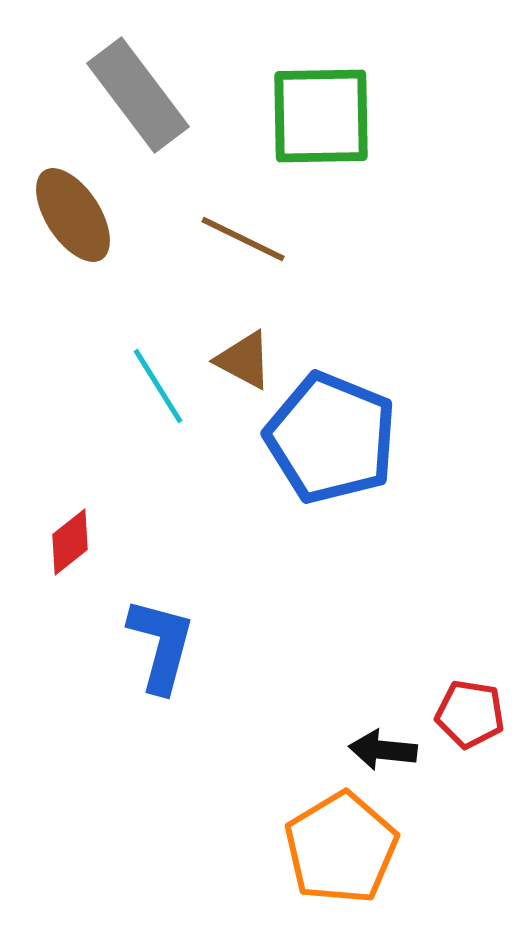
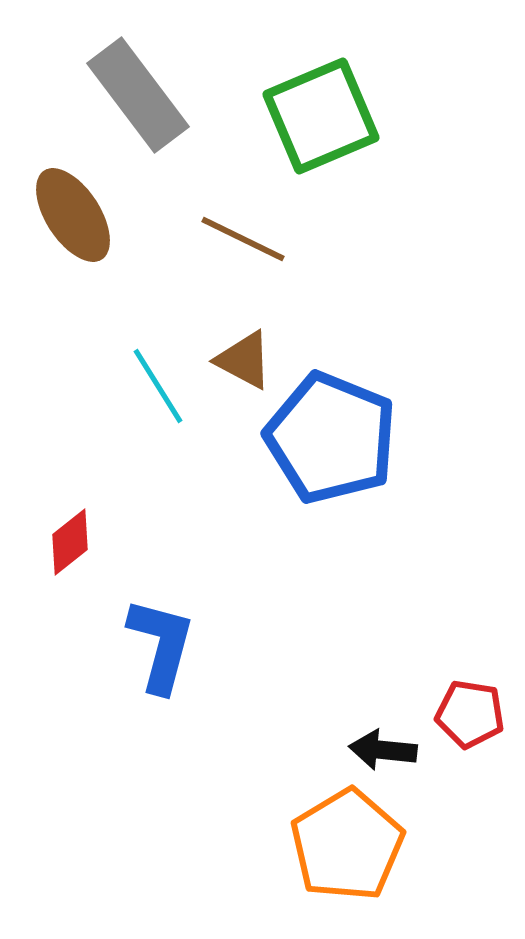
green square: rotated 22 degrees counterclockwise
orange pentagon: moved 6 px right, 3 px up
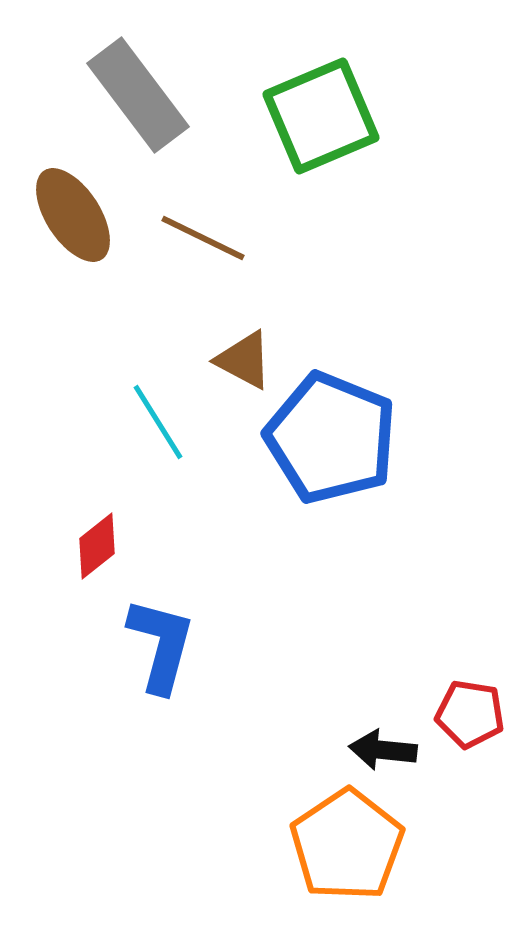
brown line: moved 40 px left, 1 px up
cyan line: moved 36 px down
red diamond: moved 27 px right, 4 px down
orange pentagon: rotated 3 degrees counterclockwise
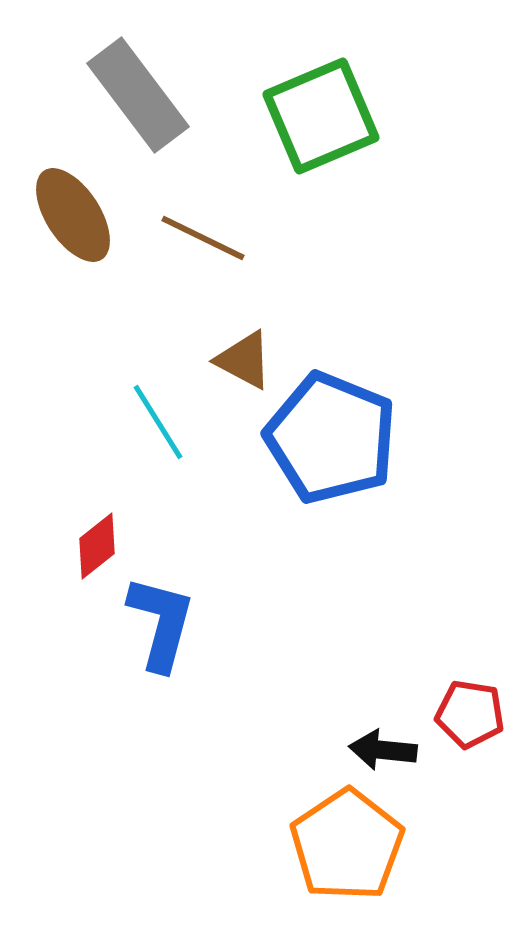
blue L-shape: moved 22 px up
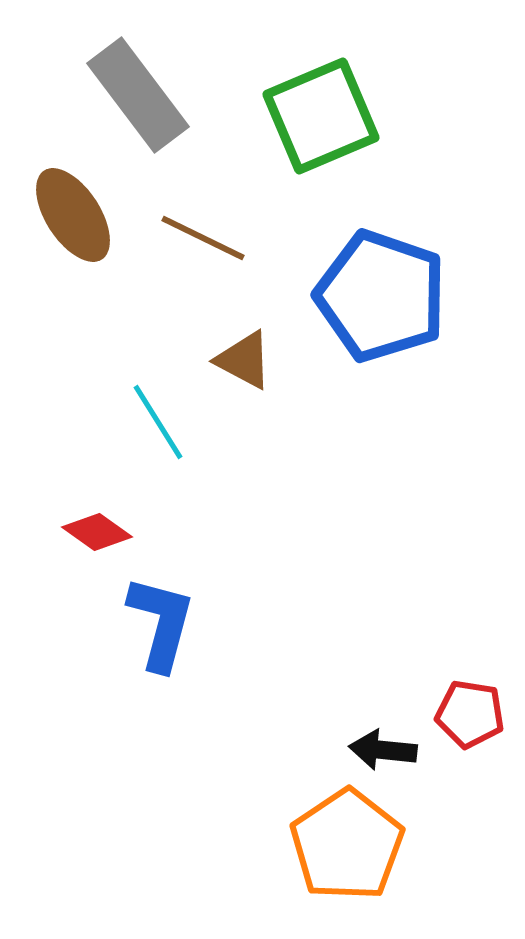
blue pentagon: moved 50 px right, 142 px up; rotated 3 degrees counterclockwise
red diamond: moved 14 px up; rotated 74 degrees clockwise
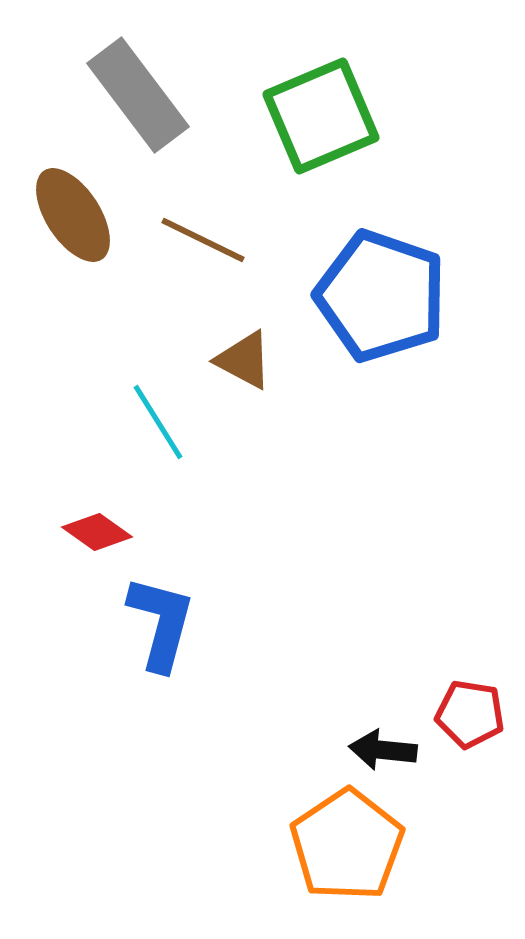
brown line: moved 2 px down
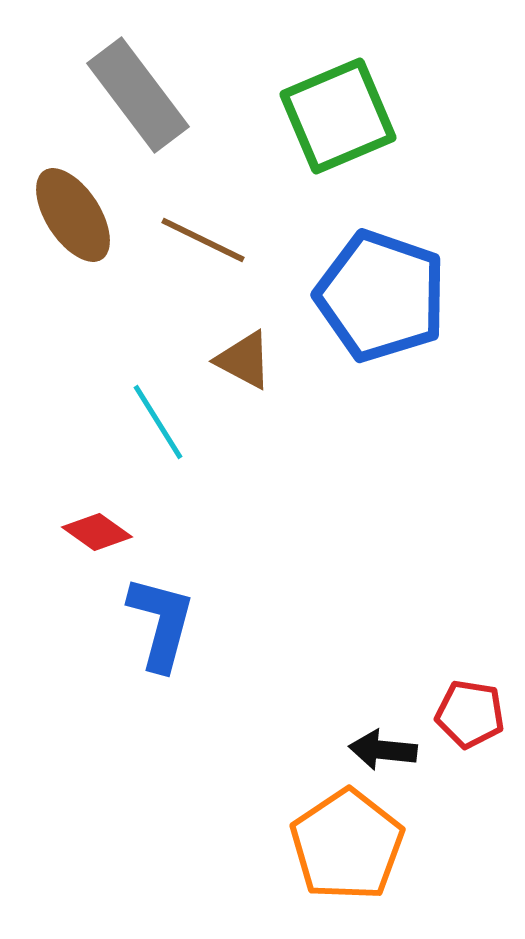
green square: moved 17 px right
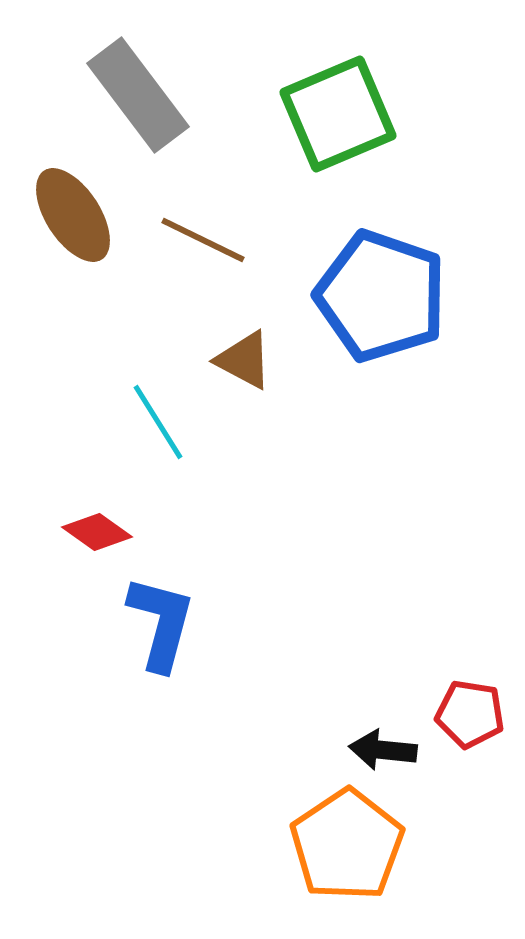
green square: moved 2 px up
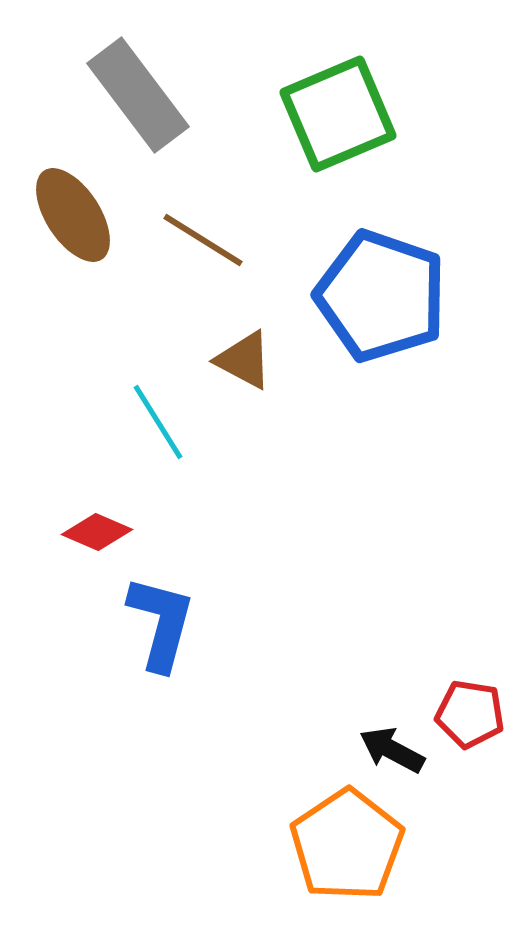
brown line: rotated 6 degrees clockwise
red diamond: rotated 12 degrees counterclockwise
black arrow: moved 9 px right; rotated 22 degrees clockwise
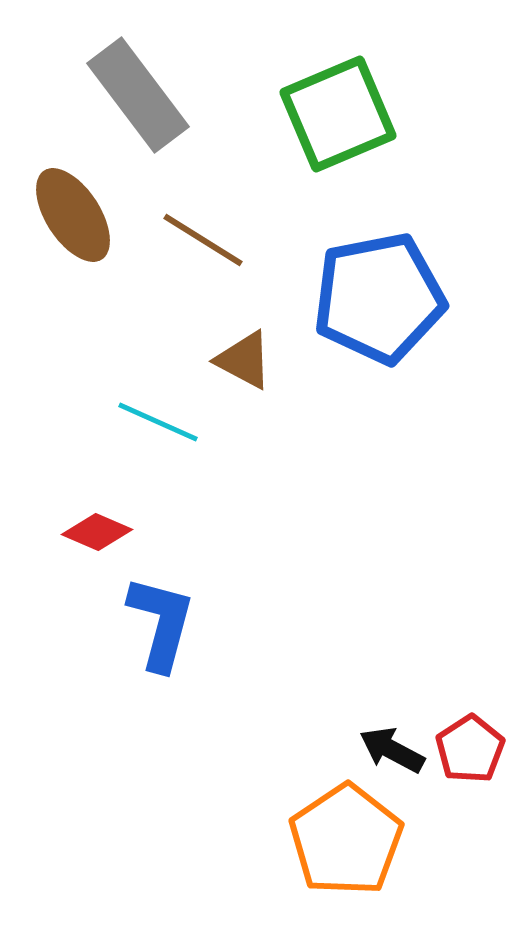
blue pentagon: moved 2 px left, 2 px down; rotated 30 degrees counterclockwise
cyan line: rotated 34 degrees counterclockwise
red pentagon: moved 35 px down; rotated 30 degrees clockwise
orange pentagon: moved 1 px left, 5 px up
